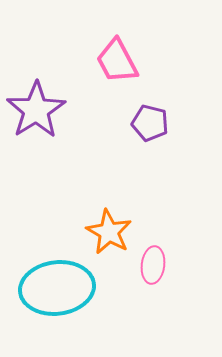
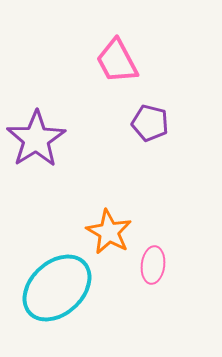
purple star: moved 29 px down
cyan ellipse: rotated 36 degrees counterclockwise
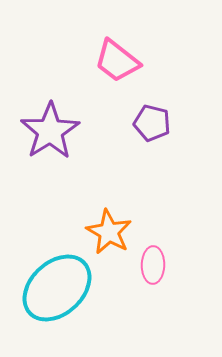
pink trapezoid: rotated 24 degrees counterclockwise
purple pentagon: moved 2 px right
purple star: moved 14 px right, 8 px up
pink ellipse: rotated 6 degrees counterclockwise
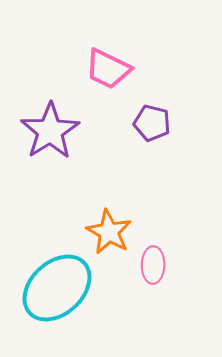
pink trapezoid: moved 9 px left, 8 px down; rotated 12 degrees counterclockwise
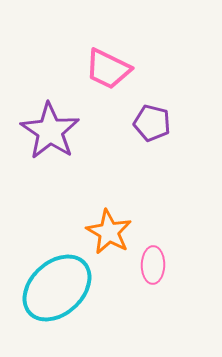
purple star: rotated 6 degrees counterclockwise
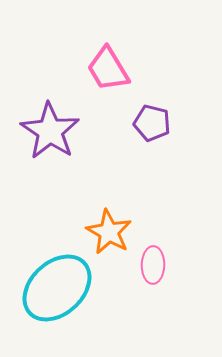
pink trapezoid: rotated 33 degrees clockwise
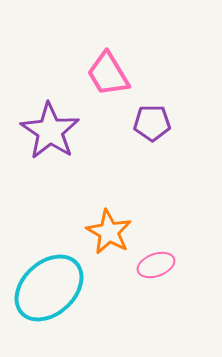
pink trapezoid: moved 5 px down
purple pentagon: rotated 15 degrees counterclockwise
pink ellipse: moved 3 px right; rotated 69 degrees clockwise
cyan ellipse: moved 8 px left
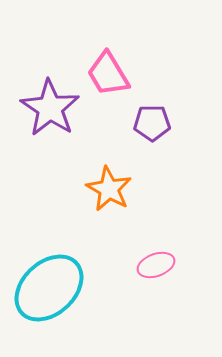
purple star: moved 23 px up
orange star: moved 43 px up
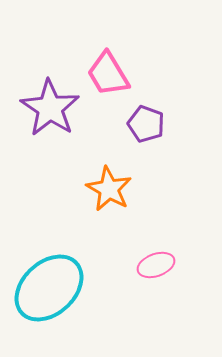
purple pentagon: moved 6 px left, 1 px down; rotated 21 degrees clockwise
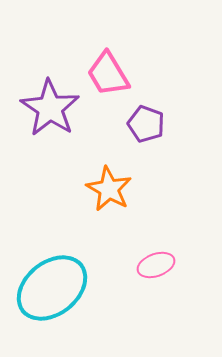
cyan ellipse: moved 3 px right; rotated 4 degrees clockwise
